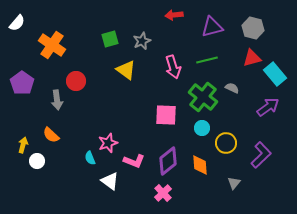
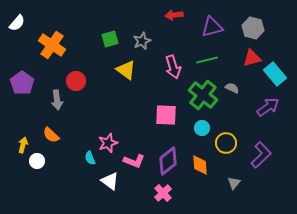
green cross: moved 2 px up
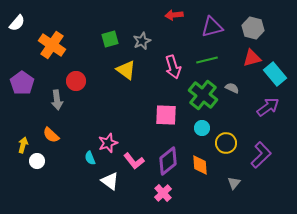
pink L-shape: rotated 30 degrees clockwise
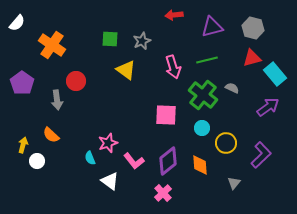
green square: rotated 18 degrees clockwise
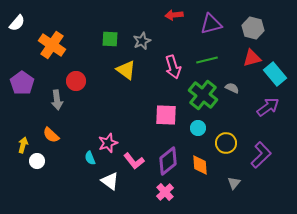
purple triangle: moved 1 px left, 3 px up
cyan circle: moved 4 px left
pink cross: moved 2 px right, 1 px up
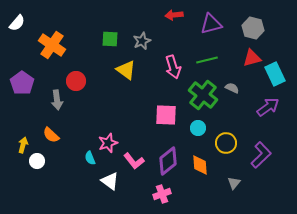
cyan rectangle: rotated 15 degrees clockwise
pink cross: moved 3 px left, 2 px down; rotated 24 degrees clockwise
